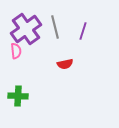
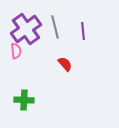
purple line: rotated 24 degrees counterclockwise
red semicircle: rotated 119 degrees counterclockwise
green cross: moved 6 px right, 4 px down
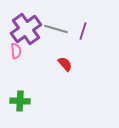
gray line: moved 1 px right, 2 px down; rotated 60 degrees counterclockwise
purple line: rotated 24 degrees clockwise
green cross: moved 4 px left, 1 px down
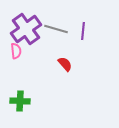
purple line: rotated 12 degrees counterclockwise
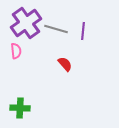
purple cross: moved 6 px up
green cross: moved 7 px down
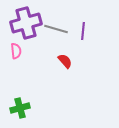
purple cross: rotated 20 degrees clockwise
red semicircle: moved 3 px up
green cross: rotated 18 degrees counterclockwise
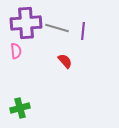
purple cross: rotated 12 degrees clockwise
gray line: moved 1 px right, 1 px up
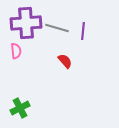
green cross: rotated 12 degrees counterclockwise
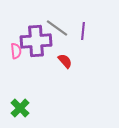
purple cross: moved 10 px right, 18 px down
gray line: rotated 20 degrees clockwise
green cross: rotated 18 degrees counterclockwise
